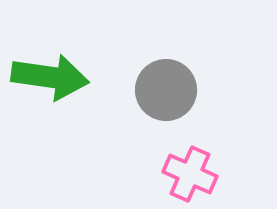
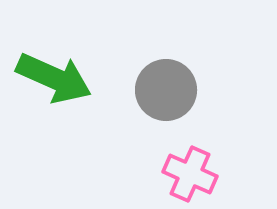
green arrow: moved 4 px right, 1 px down; rotated 16 degrees clockwise
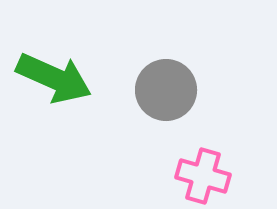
pink cross: moved 13 px right, 2 px down; rotated 8 degrees counterclockwise
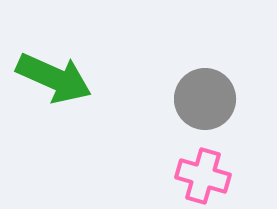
gray circle: moved 39 px right, 9 px down
